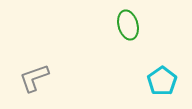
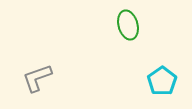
gray L-shape: moved 3 px right
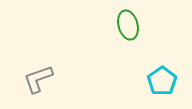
gray L-shape: moved 1 px right, 1 px down
